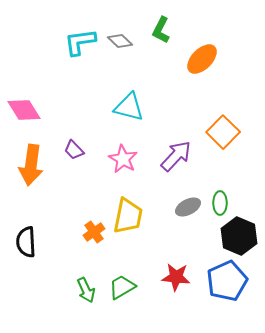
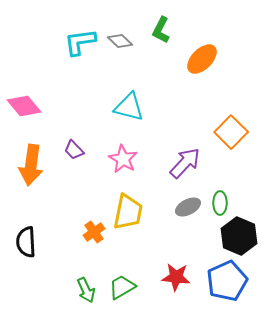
pink diamond: moved 4 px up; rotated 8 degrees counterclockwise
orange square: moved 8 px right
purple arrow: moved 9 px right, 7 px down
yellow trapezoid: moved 4 px up
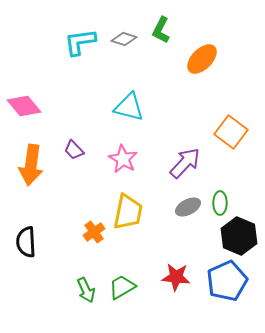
gray diamond: moved 4 px right, 2 px up; rotated 25 degrees counterclockwise
orange square: rotated 8 degrees counterclockwise
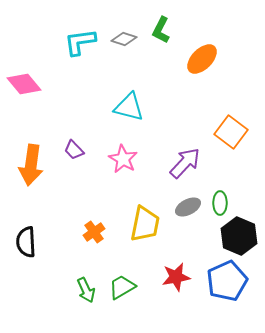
pink diamond: moved 22 px up
yellow trapezoid: moved 17 px right, 12 px down
red star: rotated 16 degrees counterclockwise
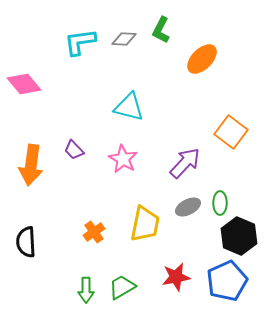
gray diamond: rotated 15 degrees counterclockwise
green arrow: rotated 25 degrees clockwise
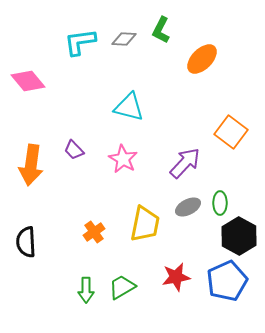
pink diamond: moved 4 px right, 3 px up
black hexagon: rotated 6 degrees clockwise
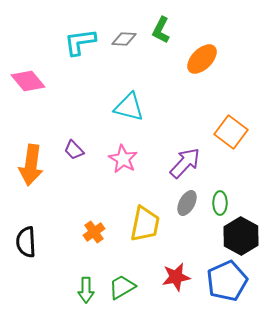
gray ellipse: moved 1 px left, 4 px up; rotated 35 degrees counterclockwise
black hexagon: moved 2 px right
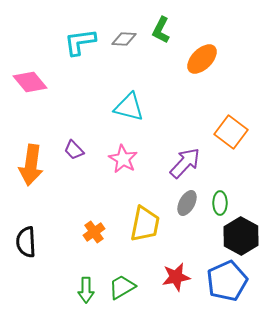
pink diamond: moved 2 px right, 1 px down
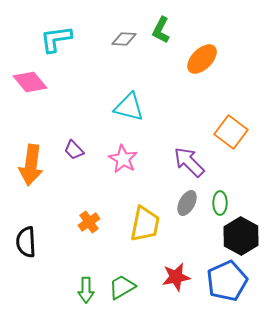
cyan L-shape: moved 24 px left, 3 px up
purple arrow: moved 4 px right, 1 px up; rotated 88 degrees counterclockwise
orange cross: moved 5 px left, 10 px up
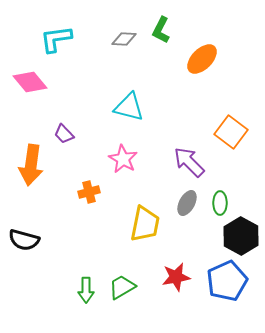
purple trapezoid: moved 10 px left, 16 px up
orange cross: moved 30 px up; rotated 20 degrees clockwise
black semicircle: moved 2 px left, 2 px up; rotated 72 degrees counterclockwise
